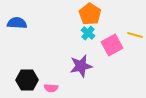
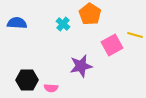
cyan cross: moved 25 px left, 9 px up
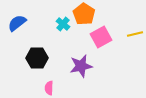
orange pentagon: moved 6 px left
blue semicircle: rotated 42 degrees counterclockwise
yellow line: moved 1 px up; rotated 28 degrees counterclockwise
pink square: moved 11 px left, 8 px up
black hexagon: moved 10 px right, 22 px up
pink semicircle: moved 2 px left; rotated 88 degrees clockwise
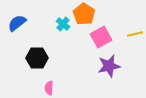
purple star: moved 28 px right
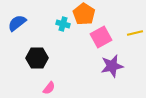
cyan cross: rotated 24 degrees counterclockwise
yellow line: moved 1 px up
purple star: moved 3 px right
pink semicircle: rotated 144 degrees counterclockwise
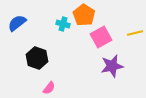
orange pentagon: moved 1 px down
black hexagon: rotated 20 degrees clockwise
